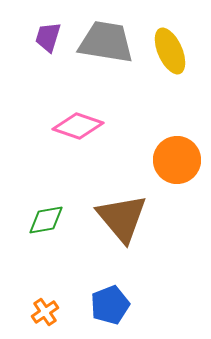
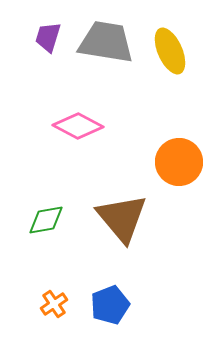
pink diamond: rotated 9 degrees clockwise
orange circle: moved 2 px right, 2 px down
orange cross: moved 9 px right, 8 px up
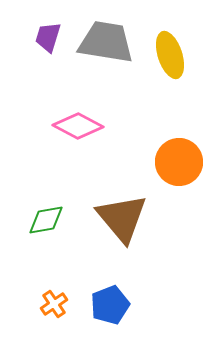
yellow ellipse: moved 4 px down; rotated 6 degrees clockwise
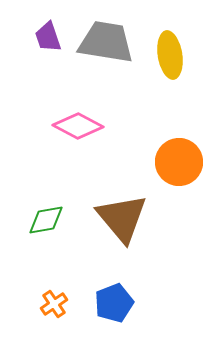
purple trapezoid: rotated 36 degrees counterclockwise
yellow ellipse: rotated 9 degrees clockwise
blue pentagon: moved 4 px right, 2 px up
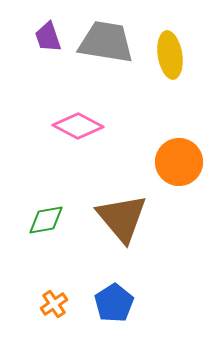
blue pentagon: rotated 12 degrees counterclockwise
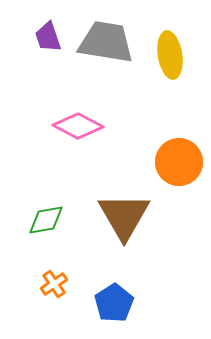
brown triangle: moved 2 px right, 2 px up; rotated 10 degrees clockwise
orange cross: moved 20 px up
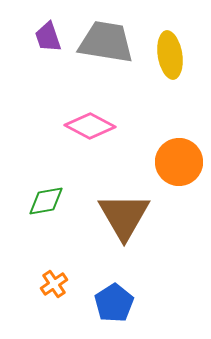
pink diamond: moved 12 px right
green diamond: moved 19 px up
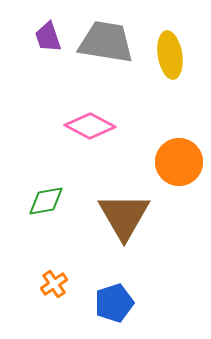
blue pentagon: rotated 15 degrees clockwise
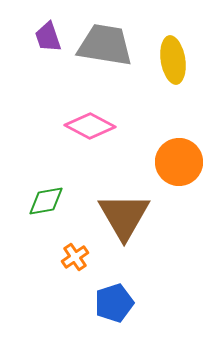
gray trapezoid: moved 1 px left, 3 px down
yellow ellipse: moved 3 px right, 5 px down
orange cross: moved 21 px right, 27 px up
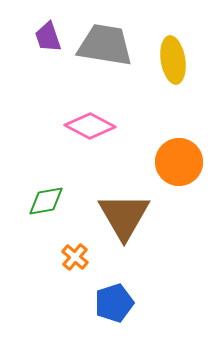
orange cross: rotated 16 degrees counterclockwise
